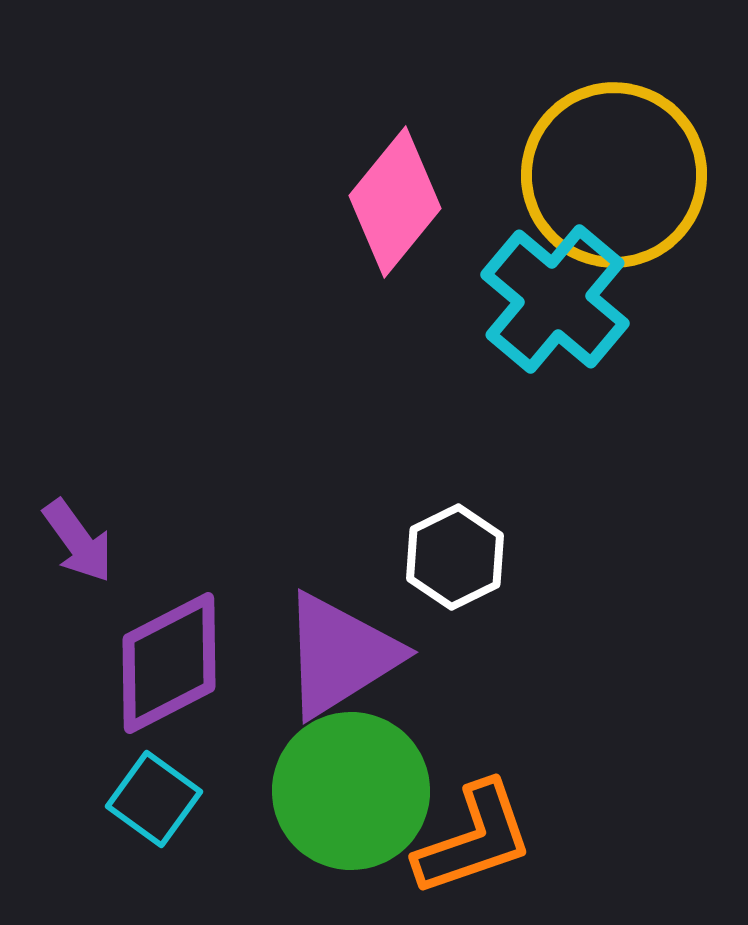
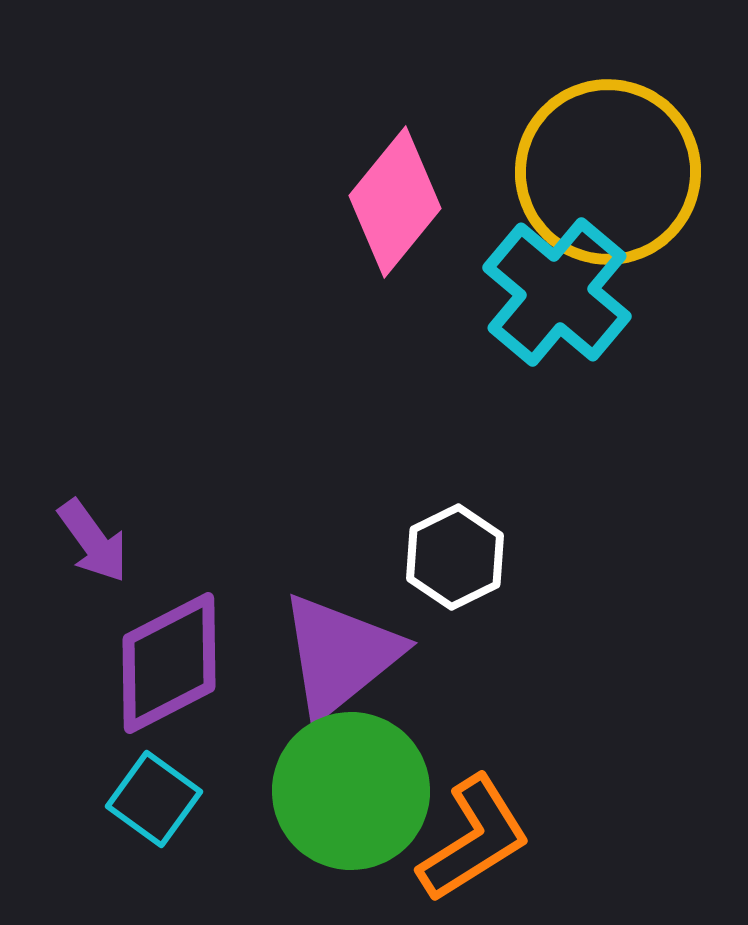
yellow circle: moved 6 px left, 3 px up
cyan cross: moved 2 px right, 7 px up
purple arrow: moved 15 px right
purple triangle: rotated 7 degrees counterclockwise
orange L-shape: rotated 13 degrees counterclockwise
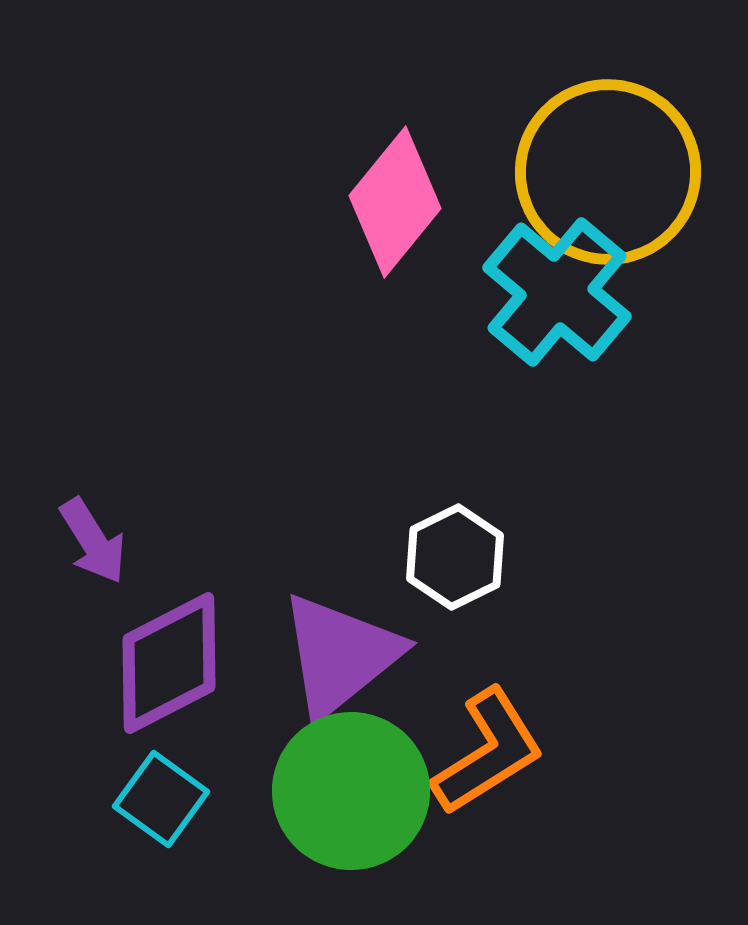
purple arrow: rotated 4 degrees clockwise
cyan square: moved 7 px right
orange L-shape: moved 14 px right, 87 px up
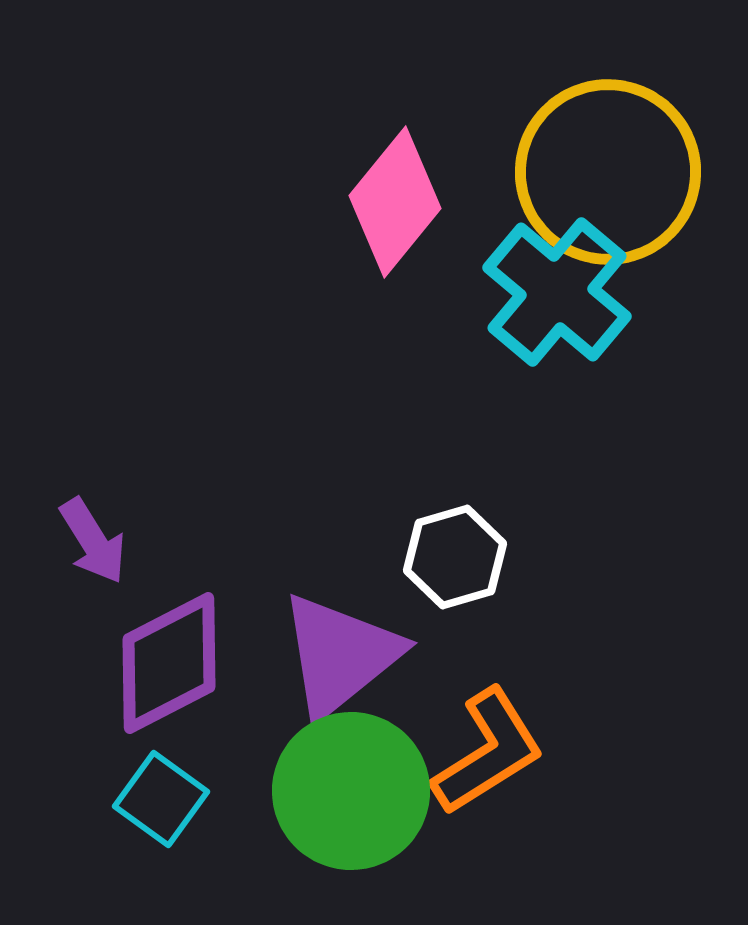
white hexagon: rotated 10 degrees clockwise
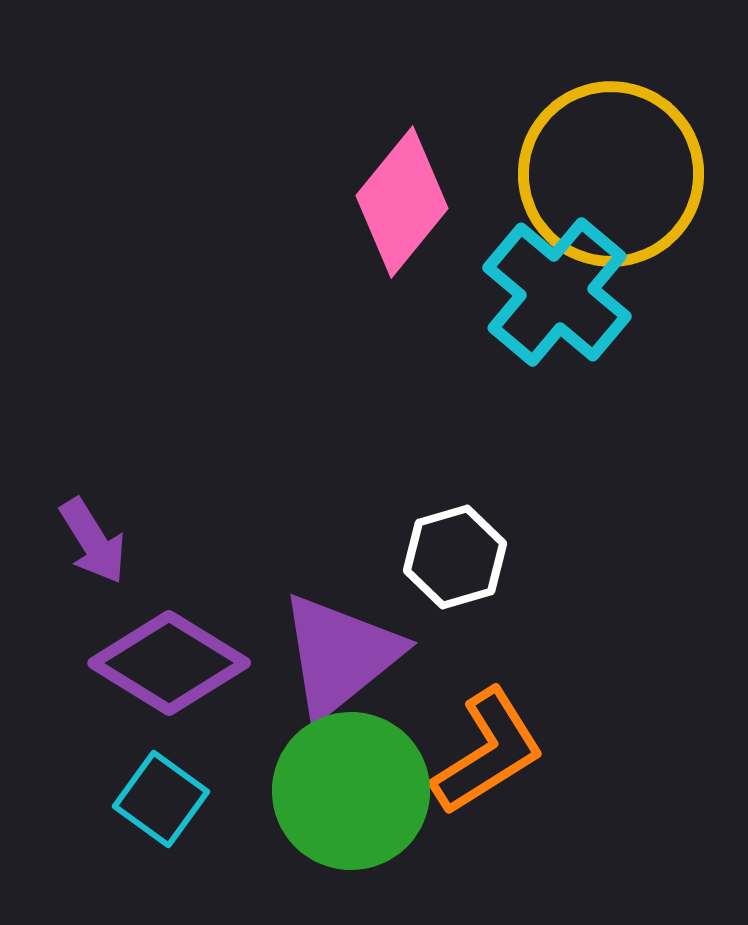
yellow circle: moved 3 px right, 2 px down
pink diamond: moved 7 px right
purple diamond: rotated 59 degrees clockwise
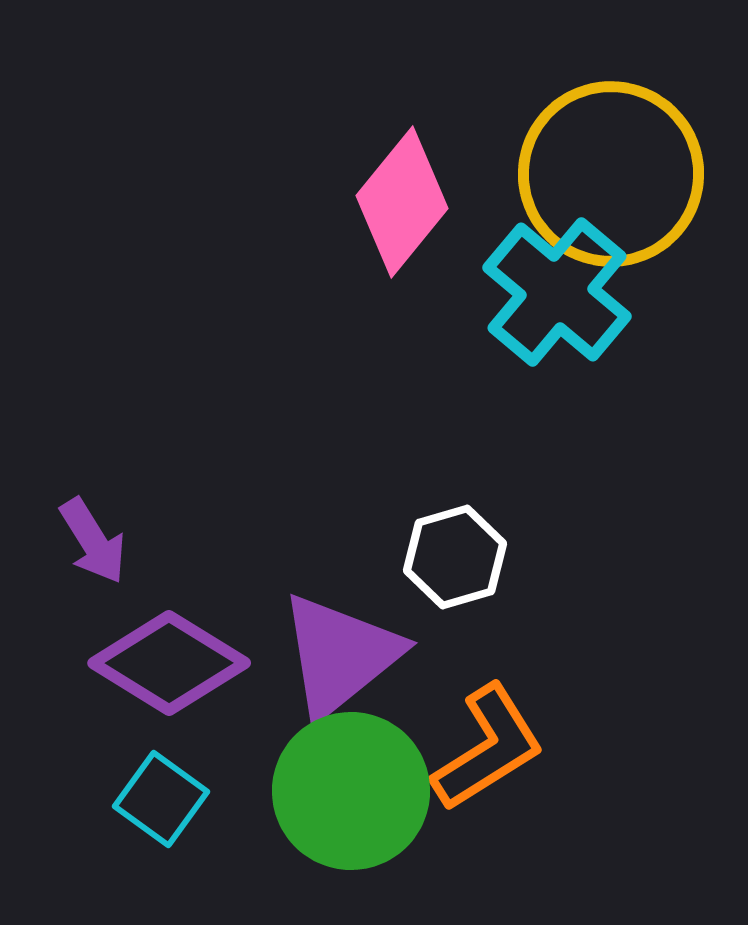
orange L-shape: moved 4 px up
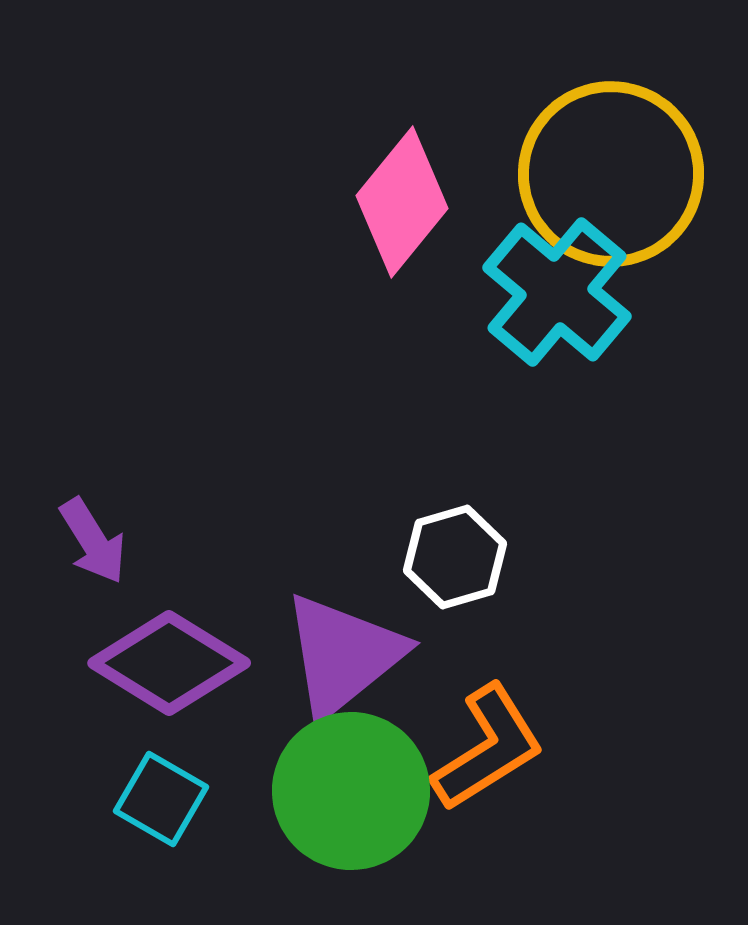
purple triangle: moved 3 px right
cyan square: rotated 6 degrees counterclockwise
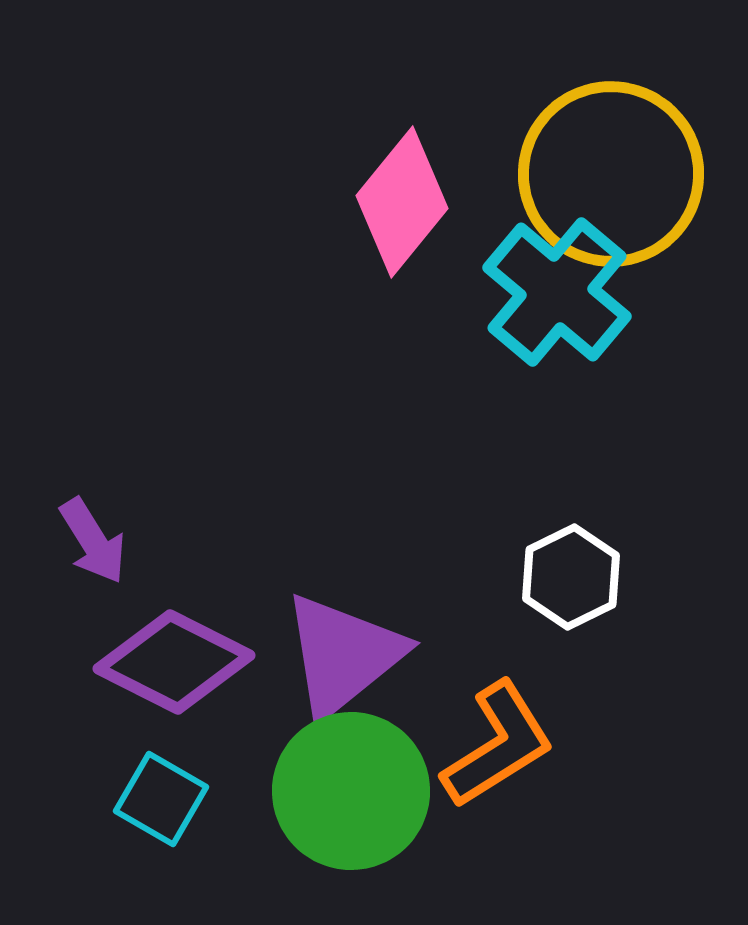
white hexagon: moved 116 px right, 20 px down; rotated 10 degrees counterclockwise
purple diamond: moved 5 px right, 1 px up; rotated 5 degrees counterclockwise
orange L-shape: moved 10 px right, 3 px up
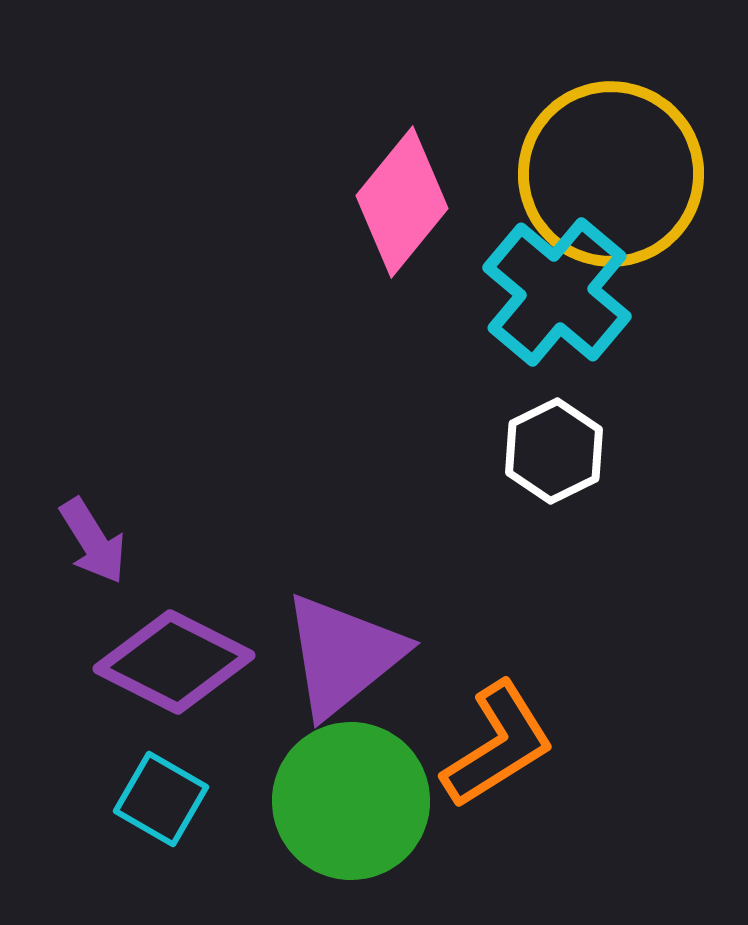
white hexagon: moved 17 px left, 126 px up
green circle: moved 10 px down
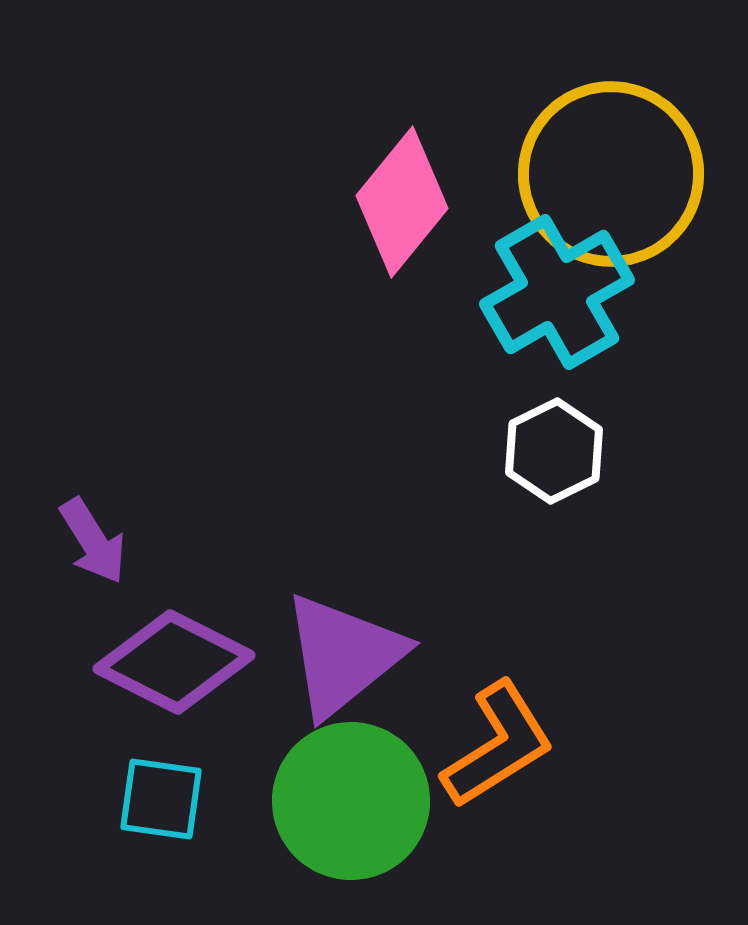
cyan cross: rotated 20 degrees clockwise
cyan square: rotated 22 degrees counterclockwise
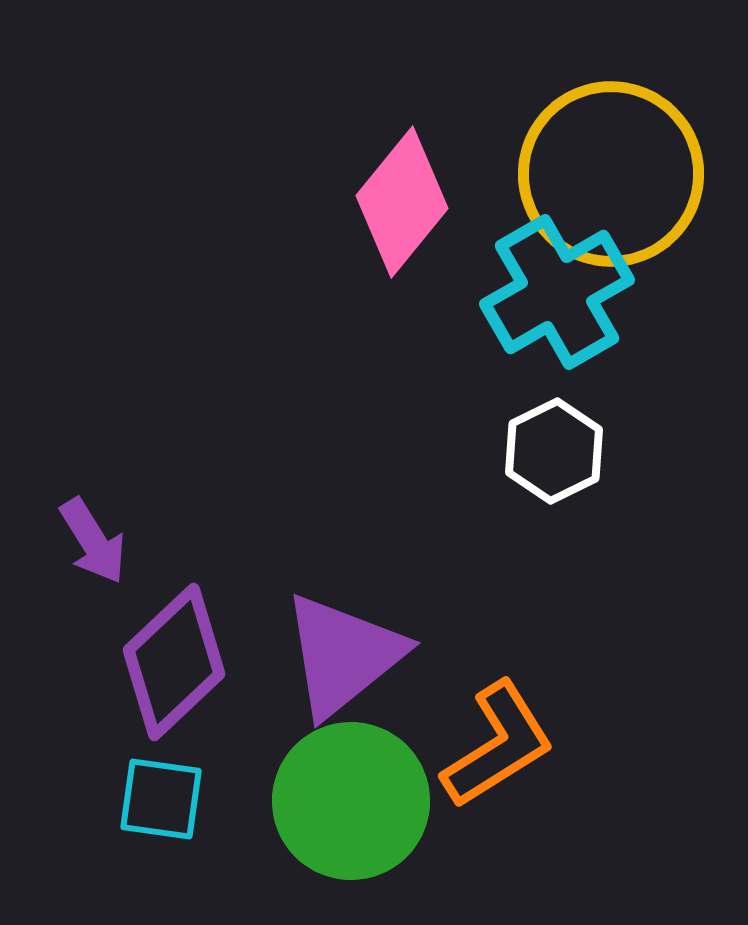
purple diamond: rotated 70 degrees counterclockwise
